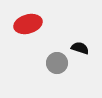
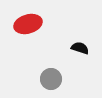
gray circle: moved 6 px left, 16 px down
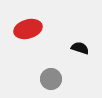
red ellipse: moved 5 px down
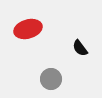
black semicircle: rotated 144 degrees counterclockwise
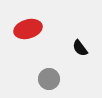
gray circle: moved 2 px left
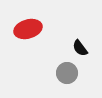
gray circle: moved 18 px right, 6 px up
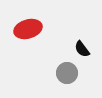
black semicircle: moved 2 px right, 1 px down
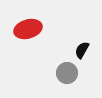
black semicircle: moved 1 px down; rotated 66 degrees clockwise
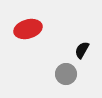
gray circle: moved 1 px left, 1 px down
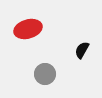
gray circle: moved 21 px left
